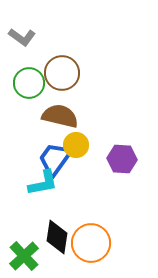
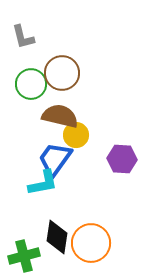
gray L-shape: moved 1 px right; rotated 40 degrees clockwise
green circle: moved 2 px right, 1 px down
yellow circle: moved 10 px up
green cross: rotated 28 degrees clockwise
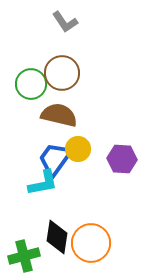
gray L-shape: moved 42 px right, 15 px up; rotated 20 degrees counterclockwise
brown semicircle: moved 1 px left, 1 px up
yellow circle: moved 2 px right, 14 px down
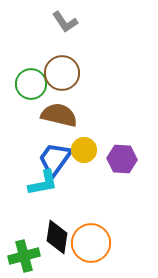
yellow circle: moved 6 px right, 1 px down
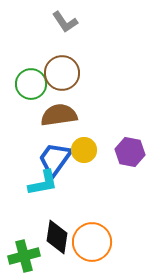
brown semicircle: rotated 21 degrees counterclockwise
purple hexagon: moved 8 px right, 7 px up; rotated 8 degrees clockwise
orange circle: moved 1 px right, 1 px up
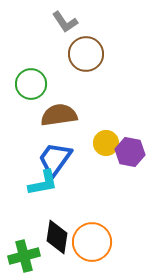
brown circle: moved 24 px right, 19 px up
yellow circle: moved 22 px right, 7 px up
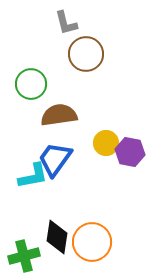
gray L-shape: moved 1 px right, 1 px down; rotated 20 degrees clockwise
cyan L-shape: moved 10 px left, 7 px up
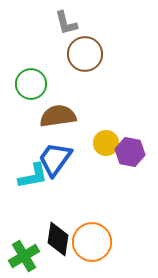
brown circle: moved 1 px left
brown semicircle: moved 1 px left, 1 px down
black diamond: moved 1 px right, 2 px down
green cross: rotated 16 degrees counterclockwise
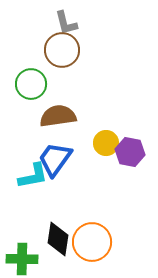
brown circle: moved 23 px left, 4 px up
green cross: moved 2 px left, 3 px down; rotated 32 degrees clockwise
